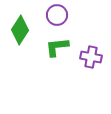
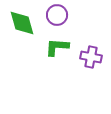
green diamond: moved 2 px right, 7 px up; rotated 48 degrees counterclockwise
green L-shape: rotated 10 degrees clockwise
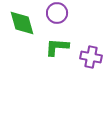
purple circle: moved 2 px up
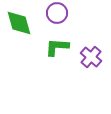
green diamond: moved 3 px left
purple cross: rotated 30 degrees clockwise
